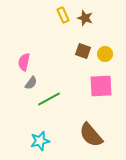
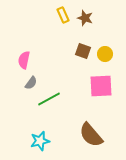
pink semicircle: moved 2 px up
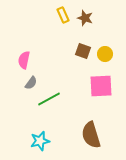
brown semicircle: rotated 24 degrees clockwise
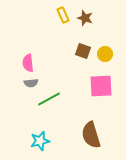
pink semicircle: moved 4 px right, 3 px down; rotated 18 degrees counterclockwise
gray semicircle: rotated 48 degrees clockwise
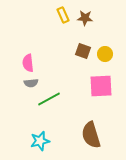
brown star: rotated 14 degrees counterclockwise
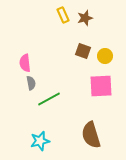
brown star: rotated 21 degrees counterclockwise
yellow circle: moved 2 px down
pink semicircle: moved 3 px left
gray semicircle: rotated 96 degrees counterclockwise
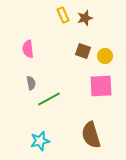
pink semicircle: moved 3 px right, 14 px up
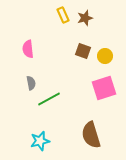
pink square: moved 3 px right, 2 px down; rotated 15 degrees counterclockwise
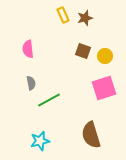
green line: moved 1 px down
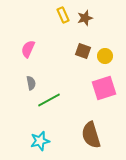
pink semicircle: rotated 30 degrees clockwise
